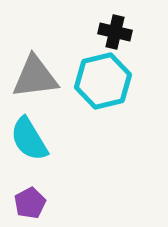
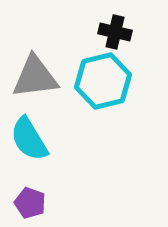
purple pentagon: rotated 24 degrees counterclockwise
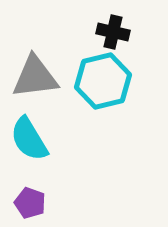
black cross: moved 2 px left
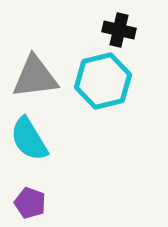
black cross: moved 6 px right, 2 px up
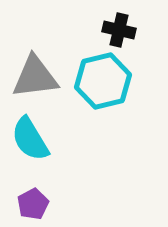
cyan semicircle: moved 1 px right
purple pentagon: moved 3 px right, 1 px down; rotated 24 degrees clockwise
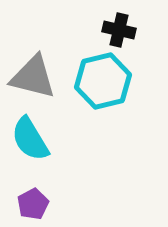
gray triangle: moved 2 px left; rotated 21 degrees clockwise
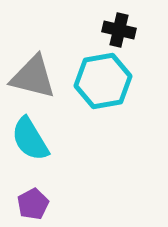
cyan hexagon: rotated 4 degrees clockwise
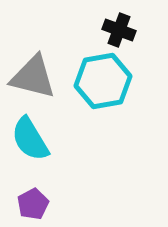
black cross: rotated 8 degrees clockwise
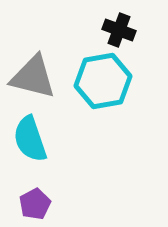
cyan semicircle: rotated 12 degrees clockwise
purple pentagon: moved 2 px right
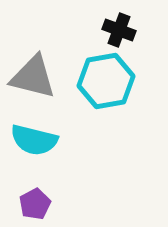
cyan hexagon: moved 3 px right
cyan semicircle: moved 4 px right, 1 px down; rotated 57 degrees counterclockwise
